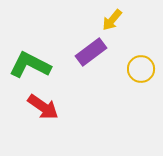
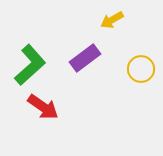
yellow arrow: rotated 20 degrees clockwise
purple rectangle: moved 6 px left, 6 px down
green L-shape: rotated 111 degrees clockwise
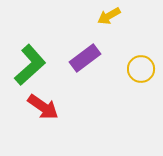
yellow arrow: moved 3 px left, 4 px up
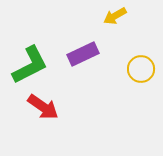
yellow arrow: moved 6 px right
purple rectangle: moved 2 px left, 4 px up; rotated 12 degrees clockwise
green L-shape: rotated 15 degrees clockwise
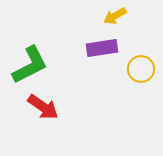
purple rectangle: moved 19 px right, 6 px up; rotated 16 degrees clockwise
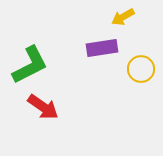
yellow arrow: moved 8 px right, 1 px down
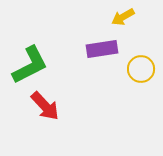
purple rectangle: moved 1 px down
red arrow: moved 2 px right, 1 px up; rotated 12 degrees clockwise
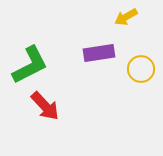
yellow arrow: moved 3 px right
purple rectangle: moved 3 px left, 4 px down
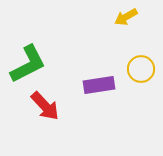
purple rectangle: moved 32 px down
green L-shape: moved 2 px left, 1 px up
